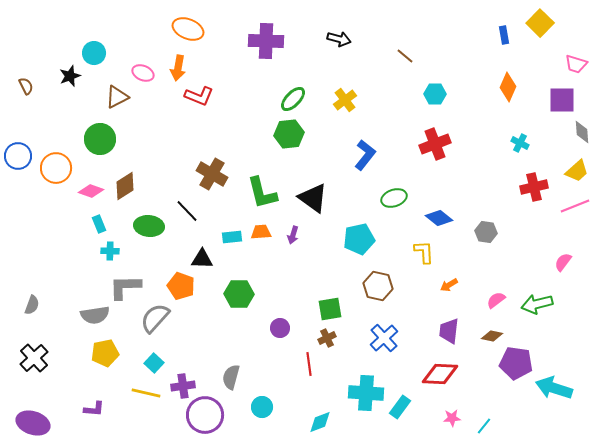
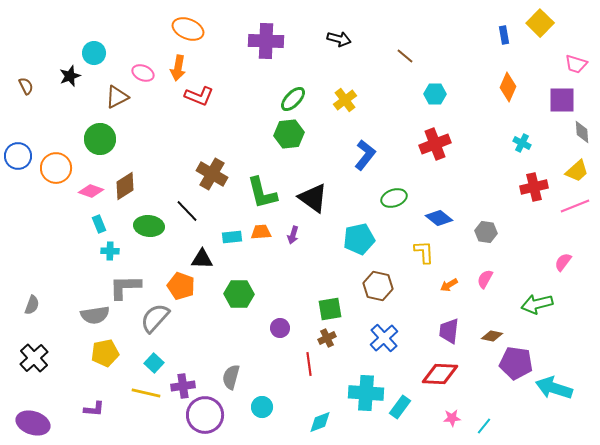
cyan cross at (520, 143): moved 2 px right
pink semicircle at (496, 300): moved 11 px left, 21 px up; rotated 24 degrees counterclockwise
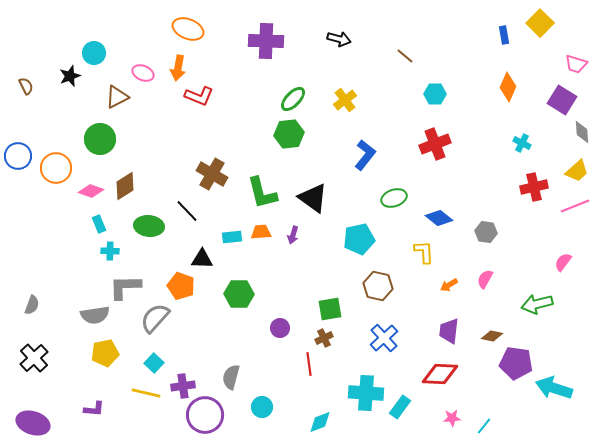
purple square at (562, 100): rotated 32 degrees clockwise
brown cross at (327, 338): moved 3 px left
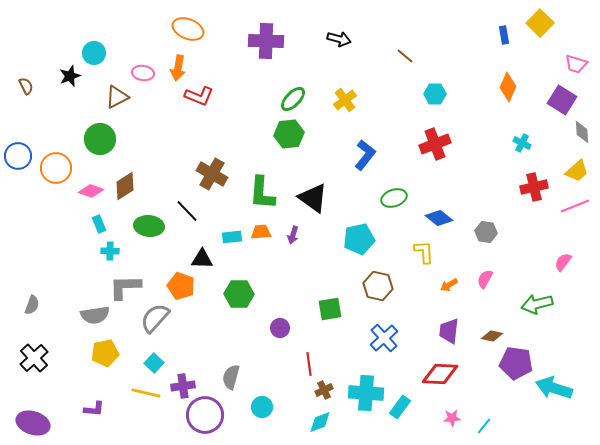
pink ellipse at (143, 73): rotated 15 degrees counterclockwise
green L-shape at (262, 193): rotated 18 degrees clockwise
brown cross at (324, 338): moved 52 px down
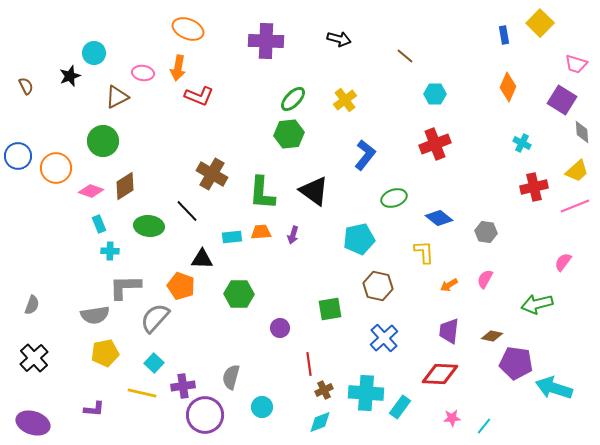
green circle at (100, 139): moved 3 px right, 2 px down
black triangle at (313, 198): moved 1 px right, 7 px up
yellow line at (146, 393): moved 4 px left
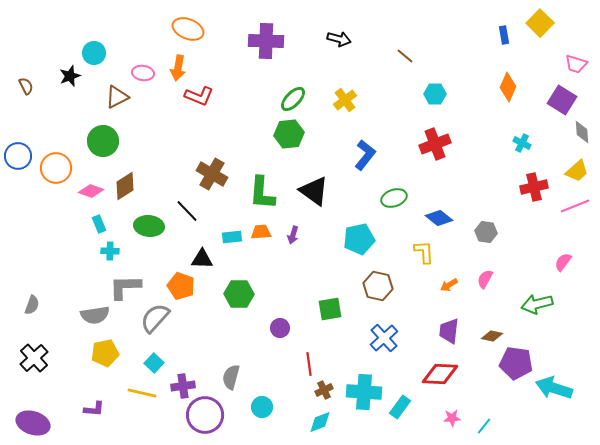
cyan cross at (366, 393): moved 2 px left, 1 px up
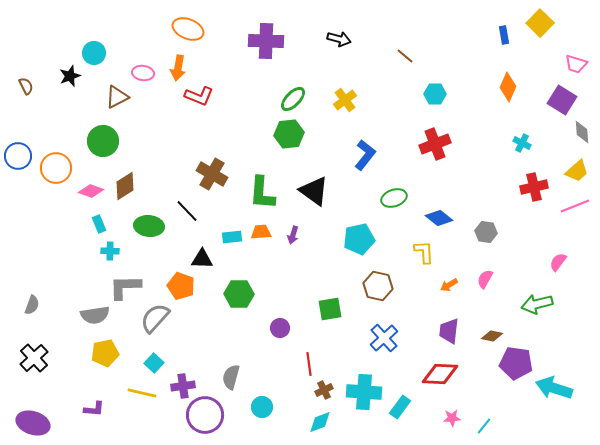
pink semicircle at (563, 262): moved 5 px left
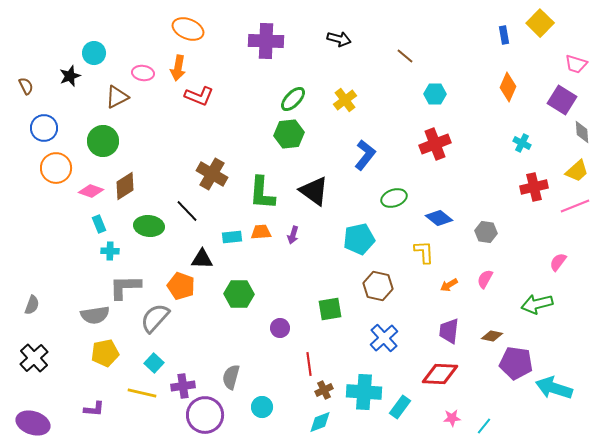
blue circle at (18, 156): moved 26 px right, 28 px up
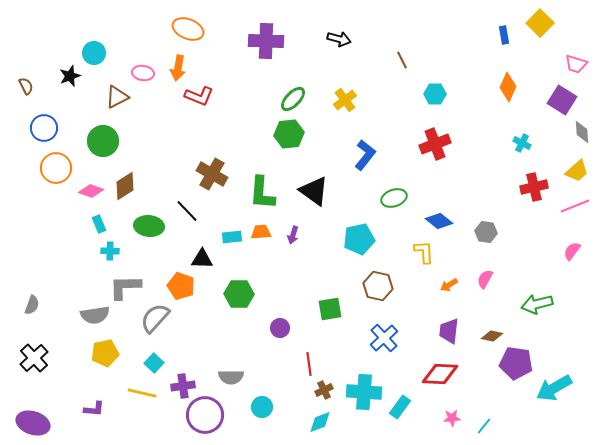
brown line at (405, 56): moved 3 px left, 4 px down; rotated 24 degrees clockwise
blue diamond at (439, 218): moved 3 px down
pink semicircle at (558, 262): moved 14 px right, 11 px up
gray semicircle at (231, 377): rotated 105 degrees counterclockwise
cyan arrow at (554, 388): rotated 48 degrees counterclockwise
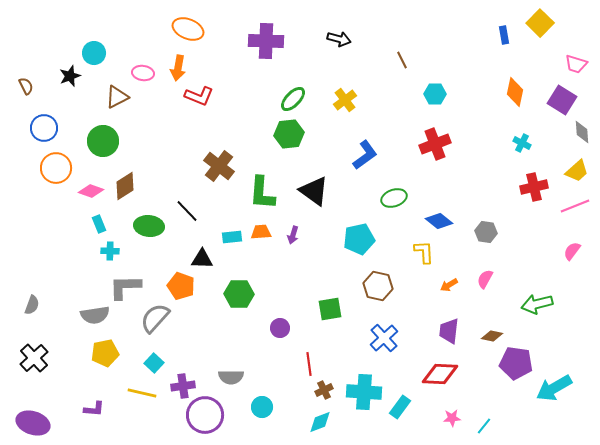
orange diamond at (508, 87): moved 7 px right, 5 px down; rotated 12 degrees counterclockwise
blue L-shape at (365, 155): rotated 16 degrees clockwise
brown cross at (212, 174): moved 7 px right, 8 px up; rotated 8 degrees clockwise
